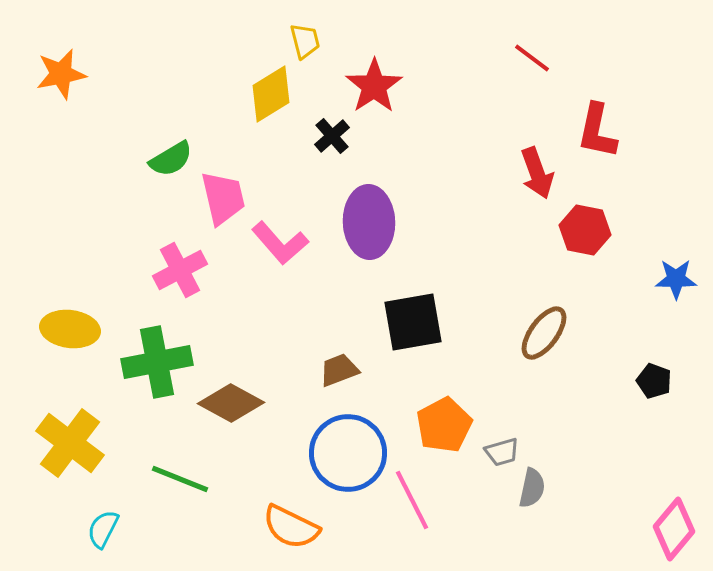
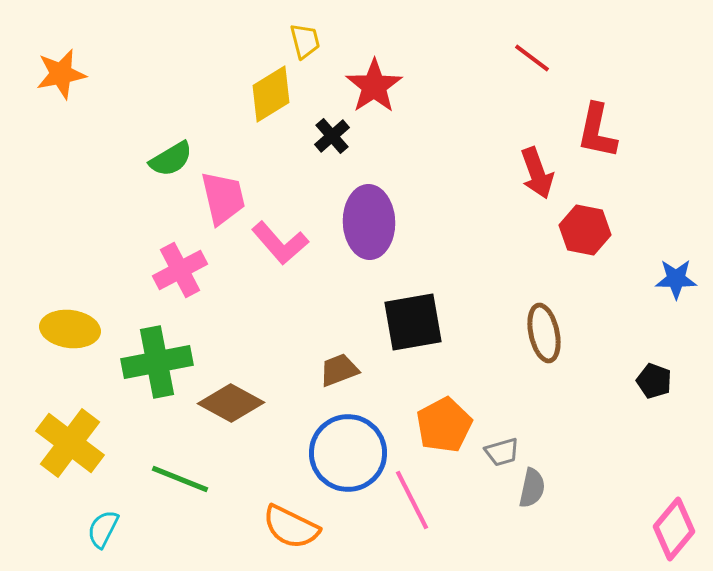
brown ellipse: rotated 48 degrees counterclockwise
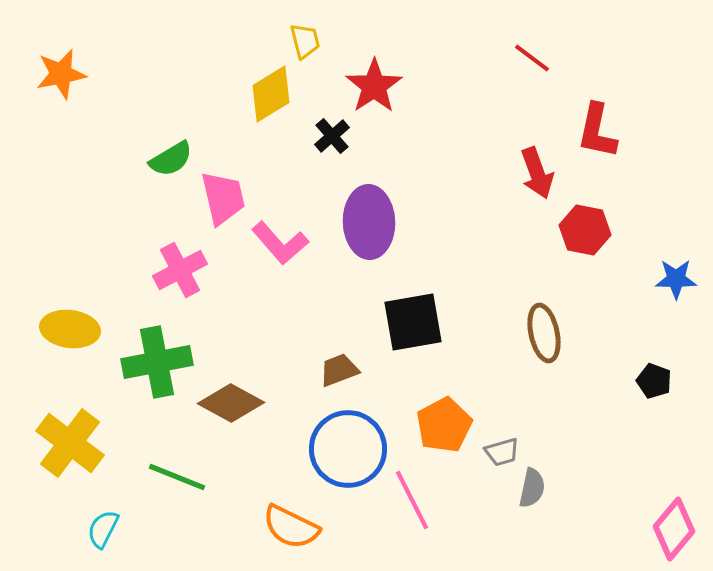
blue circle: moved 4 px up
green line: moved 3 px left, 2 px up
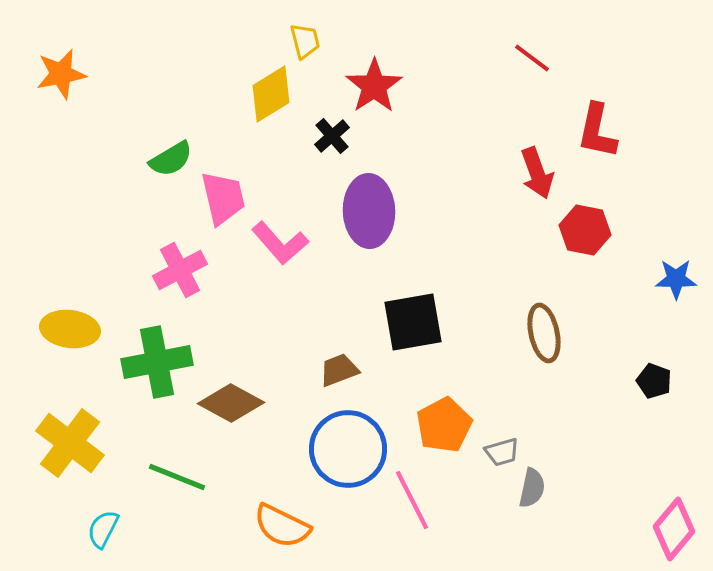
purple ellipse: moved 11 px up
orange semicircle: moved 9 px left, 1 px up
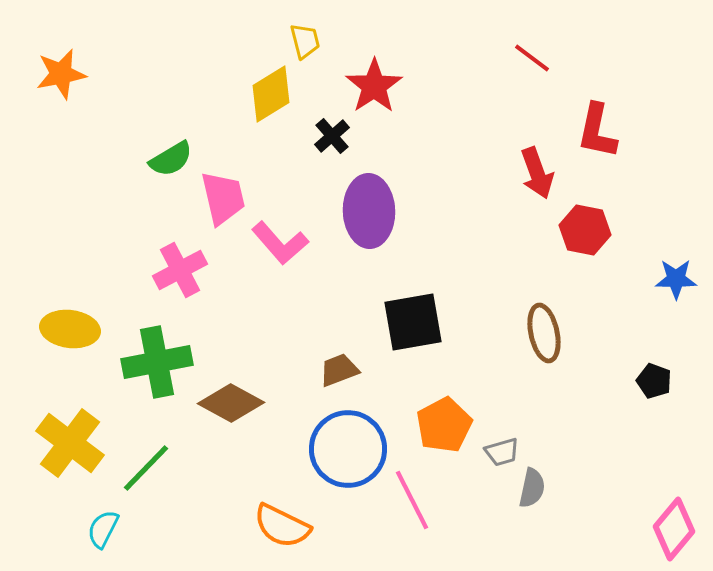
green line: moved 31 px left, 9 px up; rotated 68 degrees counterclockwise
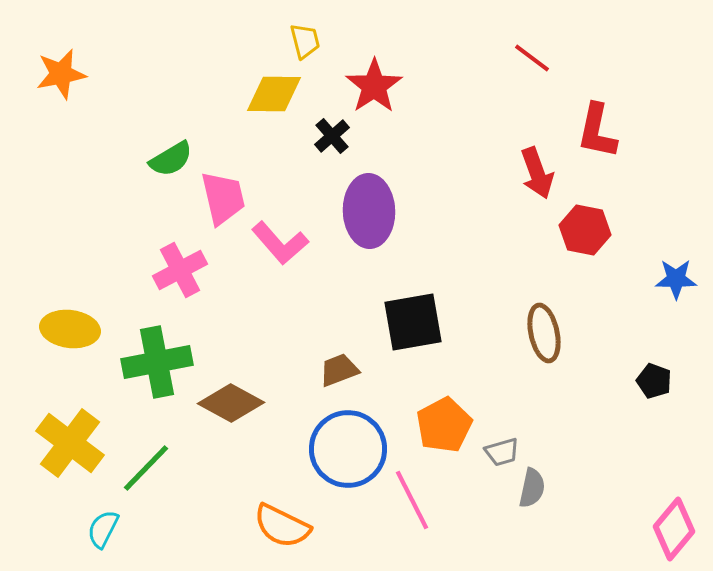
yellow diamond: moved 3 px right; rotated 32 degrees clockwise
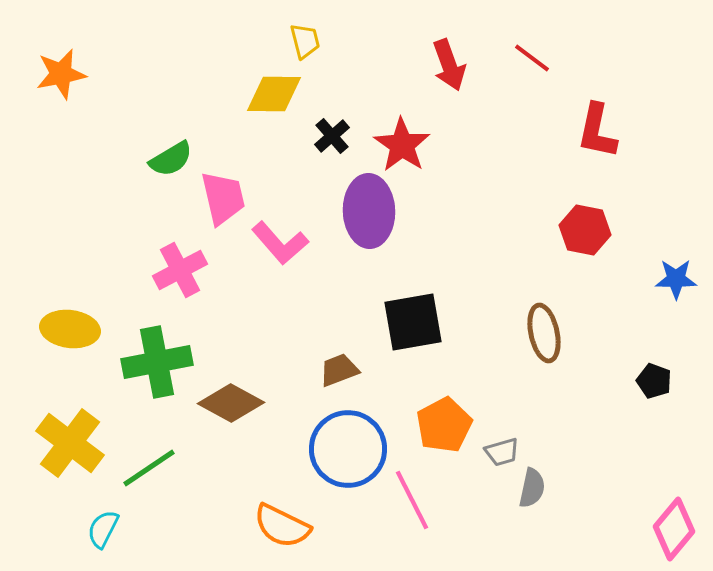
red star: moved 28 px right, 59 px down; rotated 4 degrees counterclockwise
red arrow: moved 88 px left, 108 px up
green line: moved 3 px right; rotated 12 degrees clockwise
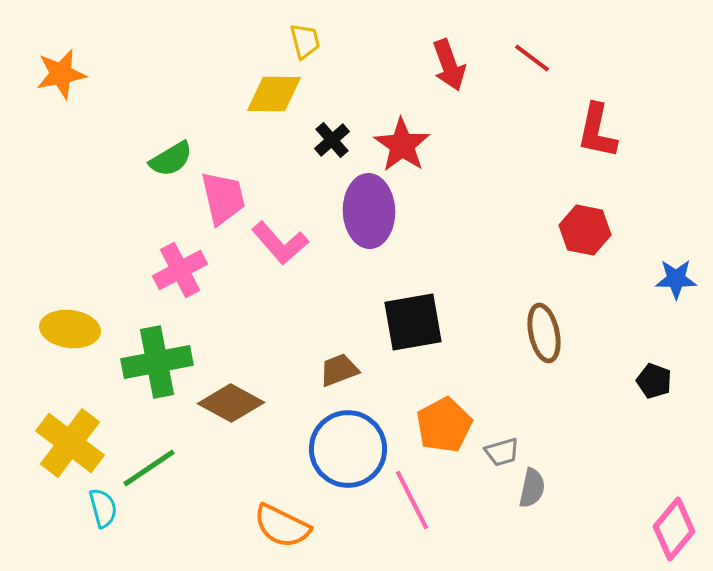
black cross: moved 4 px down
cyan semicircle: moved 21 px up; rotated 138 degrees clockwise
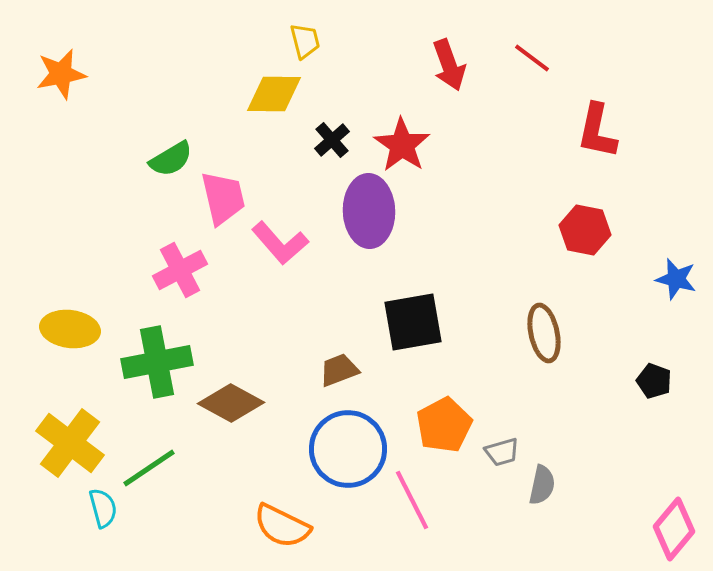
blue star: rotated 15 degrees clockwise
gray semicircle: moved 10 px right, 3 px up
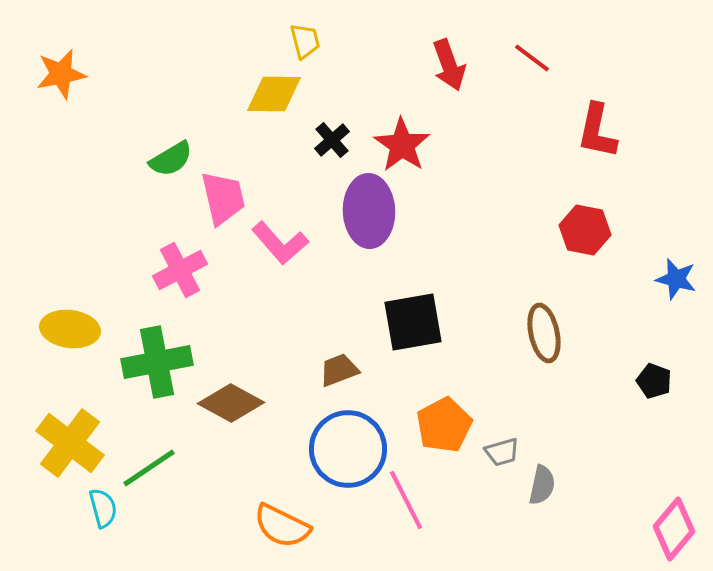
pink line: moved 6 px left
